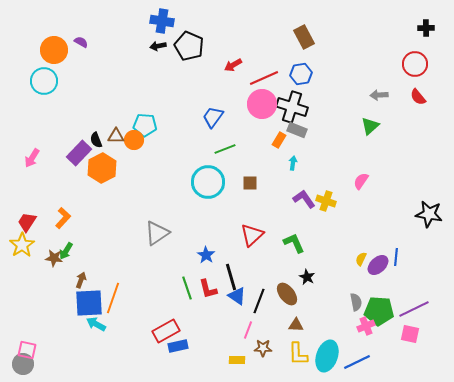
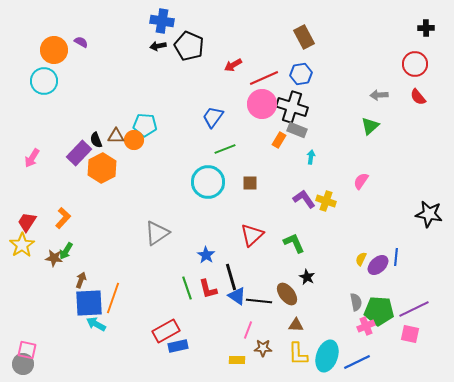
cyan arrow at (293, 163): moved 18 px right, 6 px up
black line at (259, 301): rotated 75 degrees clockwise
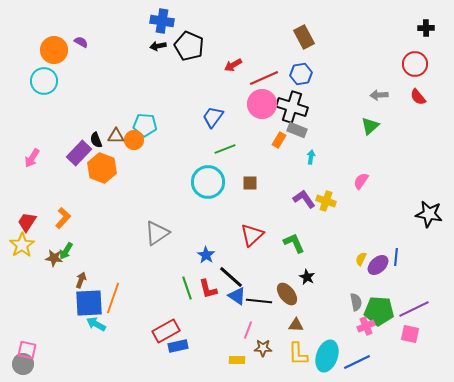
orange hexagon at (102, 168): rotated 12 degrees counterclockwise
black line at (231, 277): rotated 32 degrees counterclockwise
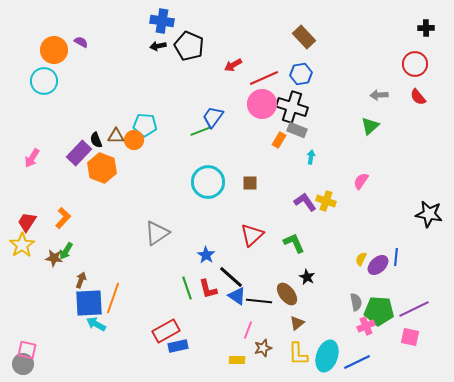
brown rectangle at (304, 37): rotated 15 degrees counterclockwise
green line at (225, 149): moved 24 px left, 18 px up
purple L-shape at (304, 199): moved 1 px right, 3 px down
brown triangle at (296, 325): moved 1 px right, 2 px up; rotated 42 degrees counterclockwise
pink square at (410, 334): moved 3 px down
brown star at (263, 348): rotated 18 degrees counterclockwise
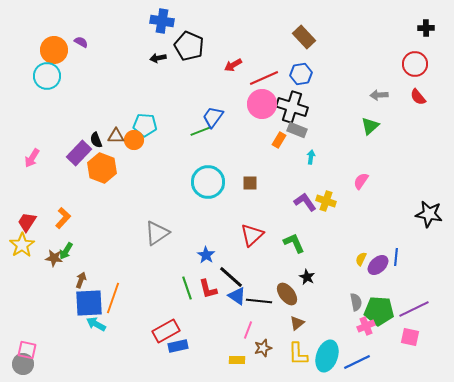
black arrow at (158, 46): moved 12 px down
cyan circle at (44, 81): moved 3 px right, 5 px up
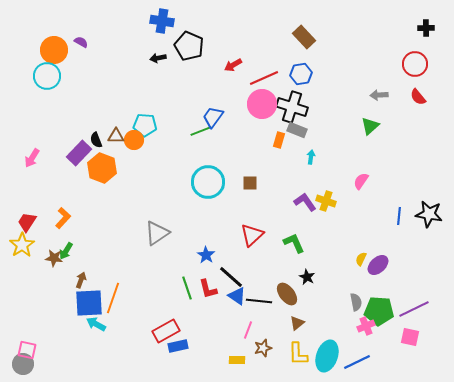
orange rectangle at (279, 140): rotated 14 degrees counterclockwise
blue line at (396, 257): moved 3 px right, 41 px up
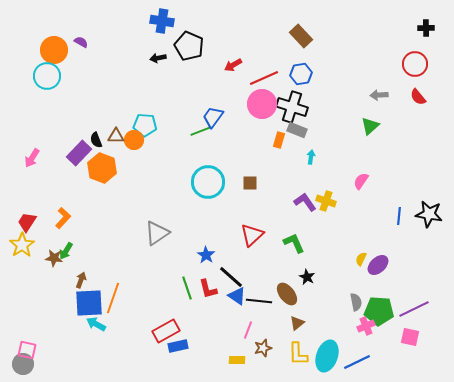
brown rectangle at (304, 37): moved 3 px left, 1 px up
